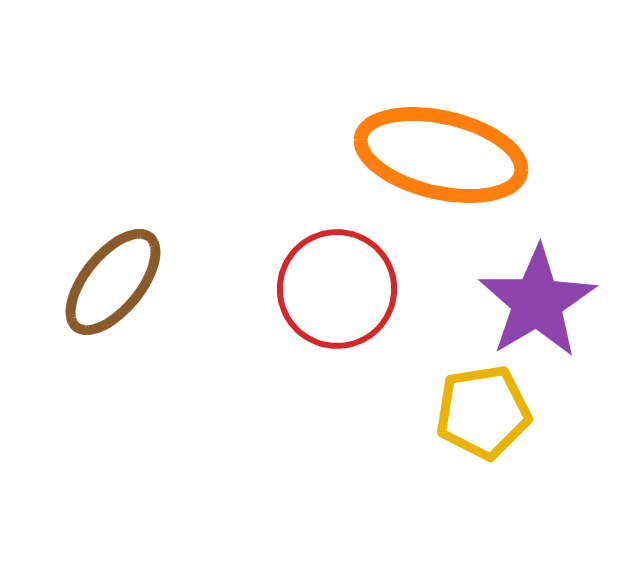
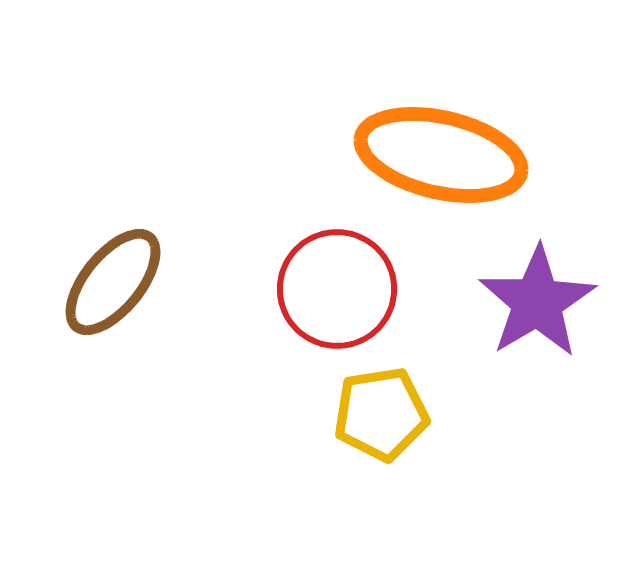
yellow pentagon: moved 102 px left, 2 px down
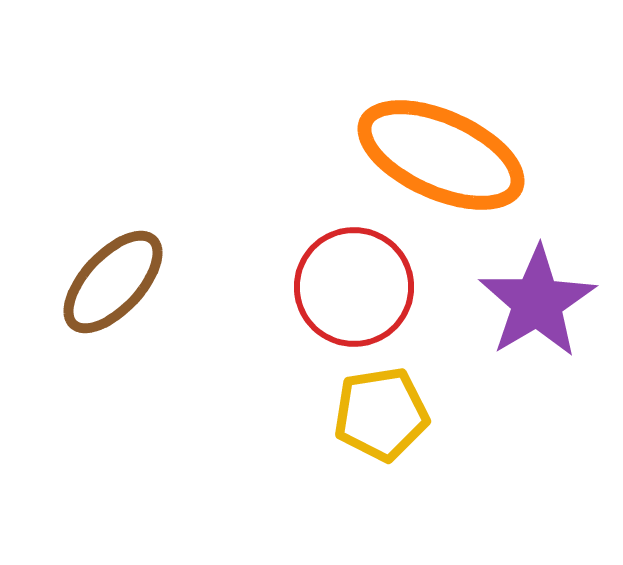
orange ellipse: rotated 11 degrees clockwise
brown ellipse: rotated 4 degrees clockwise
red circle: moved 17 px right, 2 px up
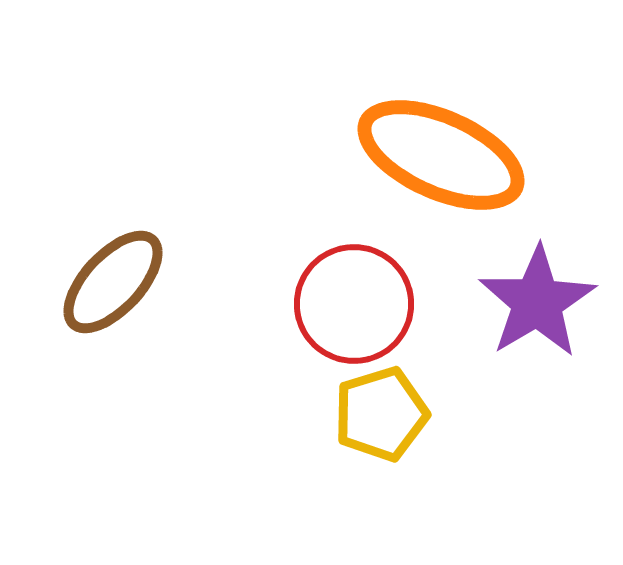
red circle: moved 17 px down
yellow pentagon: rotated 8 degrees counterclockwise
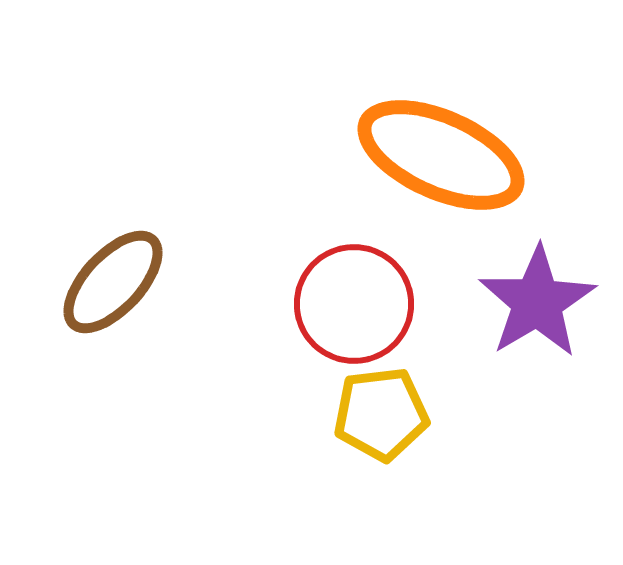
yellow pentagon: rotated 10 degrees clockwise
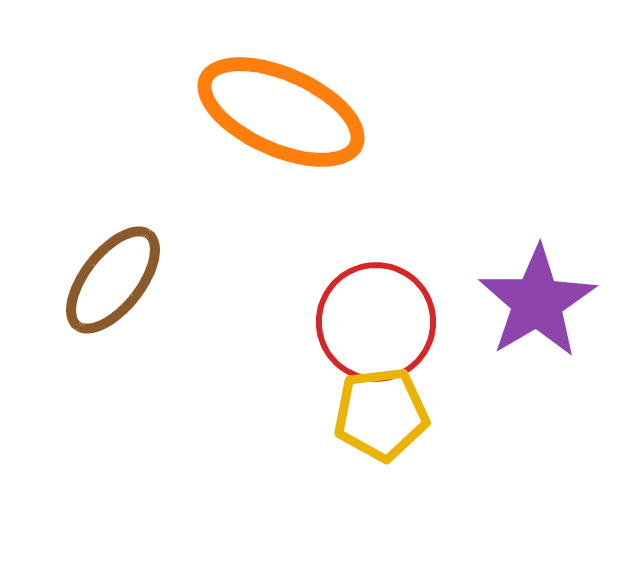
orange ellipse: moved 160 px left, 43 px up
brown ellipse: moved 2 px up; rotated 5 degrees counterclockwise
red circle: moved 22 px right, 18 px down
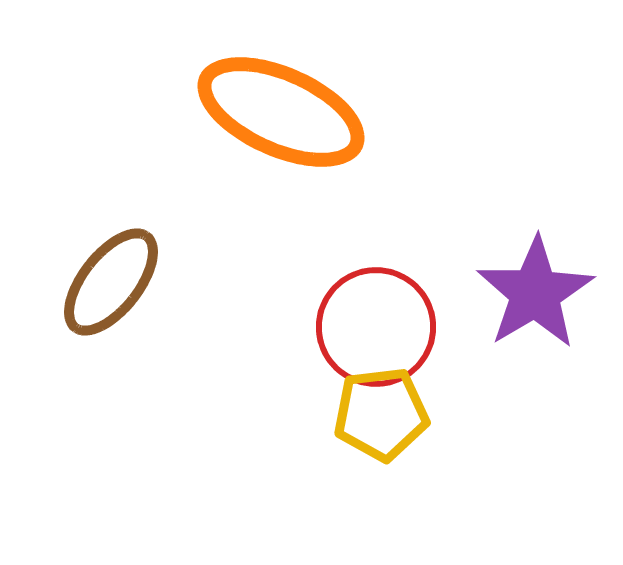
brown ellipse: moved 2 px left, 2 px down
purple star: moved 2 px left, 9 px up
red circle: moved 5 px down
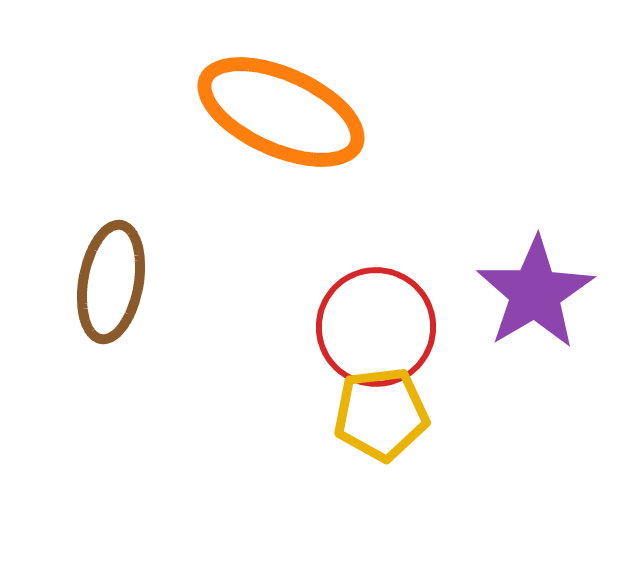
brown ellipse: rotated 28 degrees counterclockwise
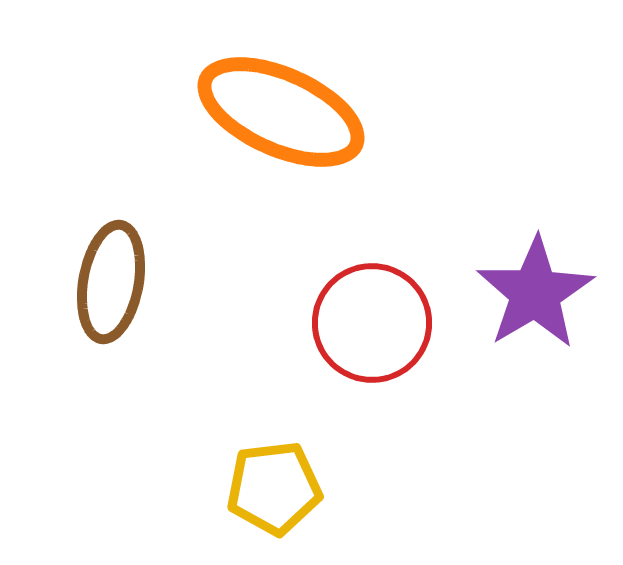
red circle: moved 4 px left, 4 px up
yellow pentagon: moved 107 px left, 74 px down
